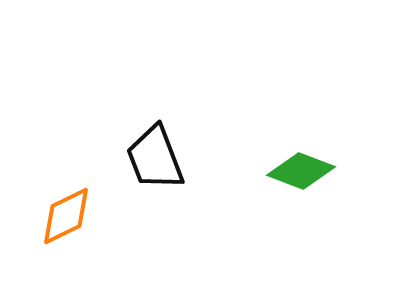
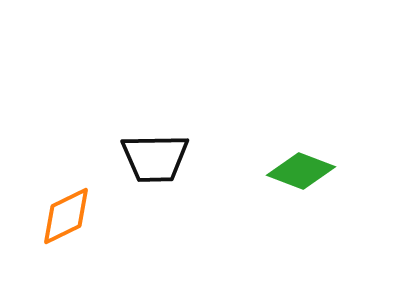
black trapezoid: rotated 70 degrees counterclockwise
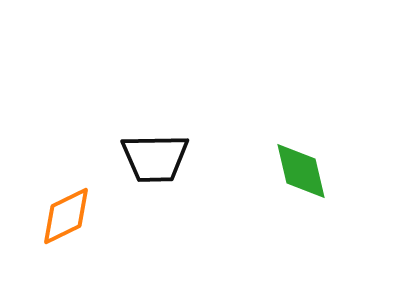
green diamond: rotated 56 degrees clockwise
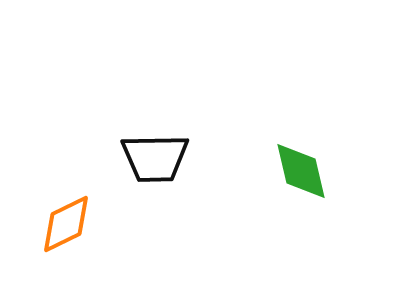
orange diamond: moved 8 px down
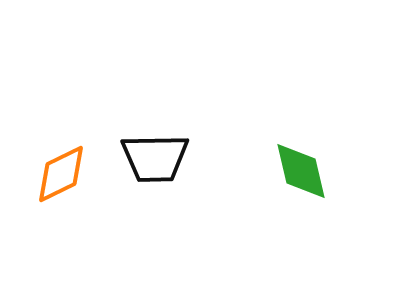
orange diamond: moved 5 px left, 50 px up
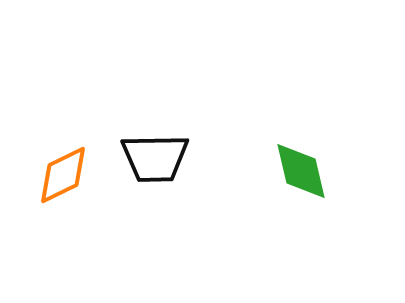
orange diamond: moved 2 px right, 1 px down
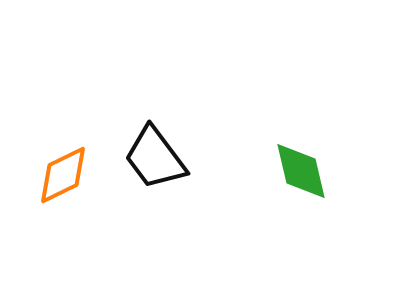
black trapezoid: rotated 54 degrees clockwise
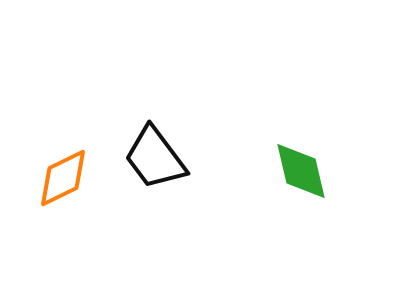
orange diamond: moved 3 px down
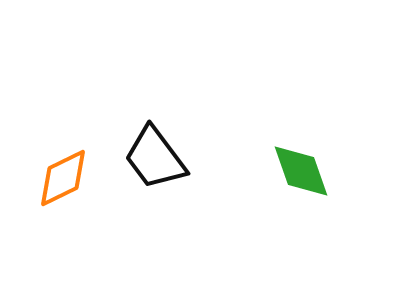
green diamond: rotated 6 degrees counterclockwise
